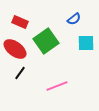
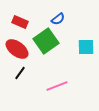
blue semicircle: moved 16 px left
cyan square: moved 4 px down
red ellipse: moved 2 px right
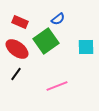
black line: moved 4 px left, 1 px down
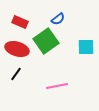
red ellipse: rotated 20 degrees counterclockwise
pink line: rotated 10 degrees clockwise
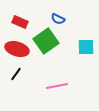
blue semicircle: rotated 64 degrees clockwise
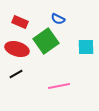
black line: rotated 24 degrees clockwise
pink line: moved 2 px right
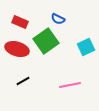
cyan square: rotated 24 degrees counterclockwise
black line: moved 7 px right, 7 px down
pink line: moved 11 px right, 1 px up
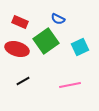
cyan square: moved 6 px left
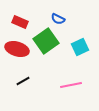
pink line: moved 1 px right
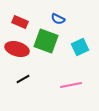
green square: rotated 35 degrees counterclockwise
black line: moved 2 px up
